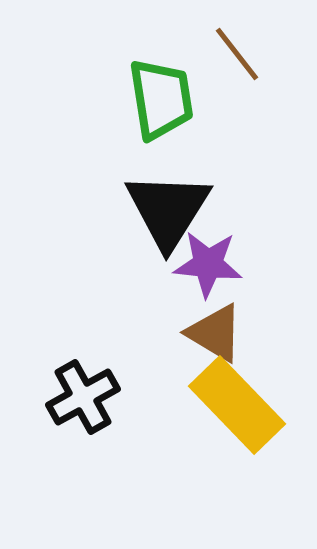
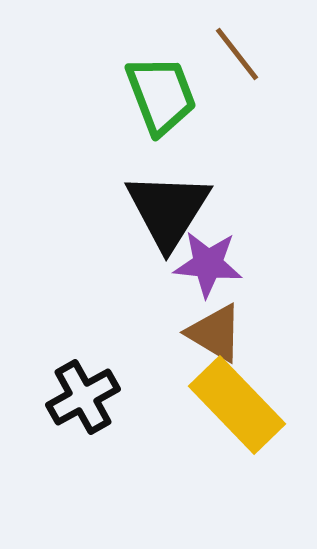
green trapezoid: moved 4 px up; rotated 12 degrees counterclockwise
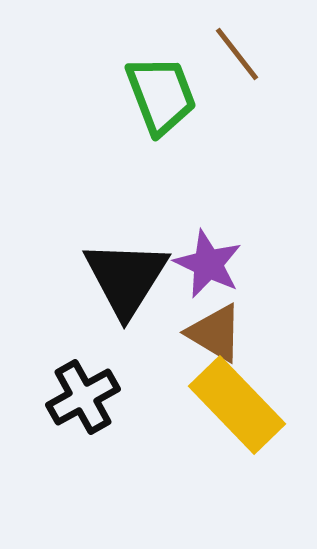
black triangle: moved 42 px left, 68 px down
purple star: rotated 20 degrees clockwise
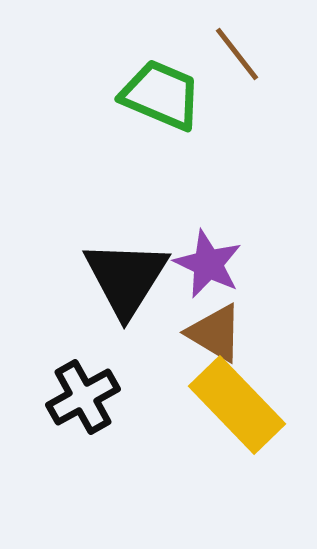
green trapezoid: rotated 46 degrees counterclockwise
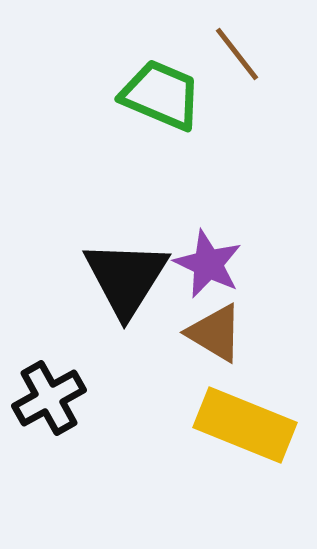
black cross: moved 34 px left, 1 px down
yellow rectangle: moved 8 px right, 20 px down; rotated 24 degrees counterclockwise
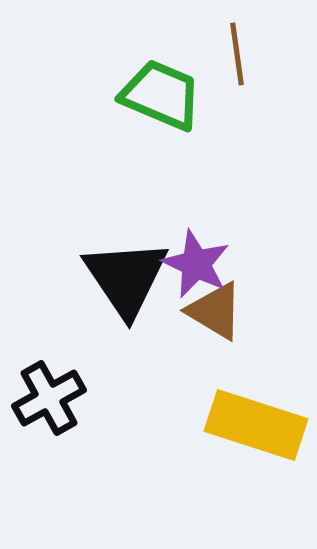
brown line: rotated 30 degrees clockwise
purple star: moved 12 px left
black triangle: rotated 6 degrees counterclockwise
brown triangle: moved 22 px up
yellow rectangle: moved 11 px right; rotated 4 degrees counterclockwise
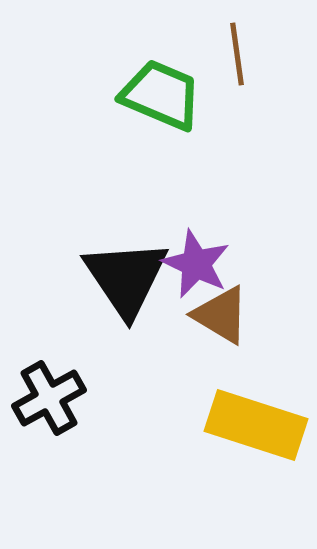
brown triangle: moved 6 px right, 4 px down
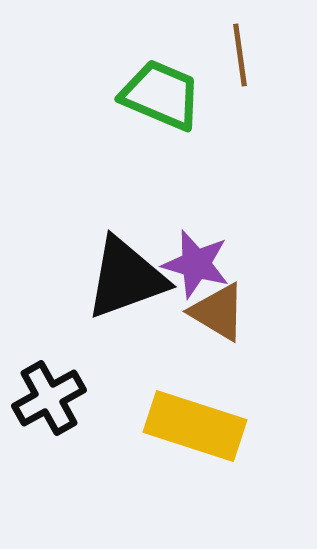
brown line: moved 3 px right, 1 px down
purple star: rotated 10 degrees counterclockwise
black triangle: rotated 44 degrees clockwise
brown triangle: moved 3 px left, 3 px up
yellow rectangle: moved 61 px left, 1 px down
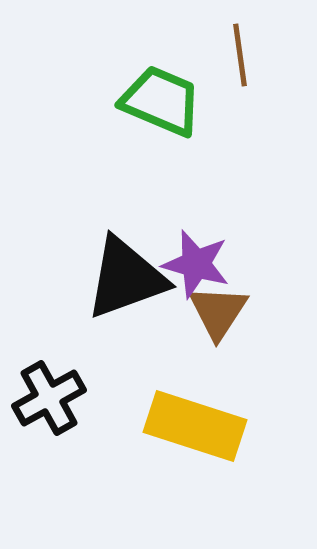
green trapezoid: moved 6 px down
brown triangle: rotated 32 degrees clockwise
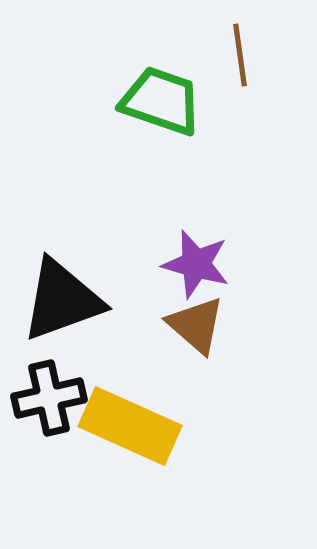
green trapezoid: rotated 4 degrees counterclockwise
black triangle: moved 64 px left, 22 px down
brown triangle: moved 22 px left, 13 px down; rotated 22 degrees counterclockwise
black cross: rotated 16 degrees clockwise
yellow rectangle: moved 65 px left; rotated 6 degrees clockwise
